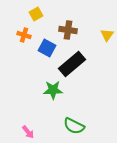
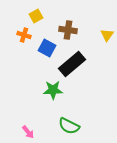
yellow square: moved 2 px down
green semicircle: moved 5 px left
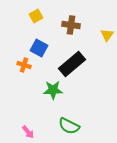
brown cross: moved 3 px right, 5 px up
orange cross: moved 30 px down
blue square: moved 8 px left
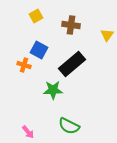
blue square: moved 2 px down
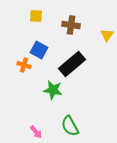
yellow square: rotated 32 degrees clockwise
green star: rotated 12 degrees clockwise
green semicircle: moved 1 px right; rotated 35 degrees clockwise
pink arrow: moved 8 px right
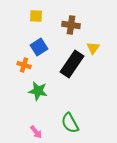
yellow triangle: moved 14 px left, 13 px down
blue square: moved 3 px up; rotated 30 degrees clockwise
black rectangle: rotated 16 degrees counterclockwise
green star: moved 15 px left, 1 px down
green semicircle: moved 3 px up
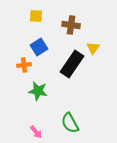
orange cross: rotated 24 degrees counterclockwise
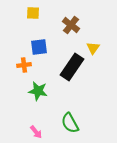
yellow square: moved 3 px left, 3 px up
brown cross: rotated 30 degrees clockwise
blue square: rotated 24 degrees clockwise
black rectangle: moved 3 px down
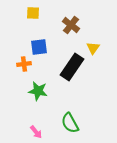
orange cross: moved 1 px up
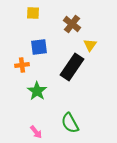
brown cross: moved 1 px right, 1 px up
yellow triangle: moved 3 px left, 3 px up
orange cross: moved 2 px left, 1 px down
green star: moved 1 px left; rotated 24 degrees clockwise
